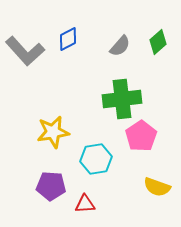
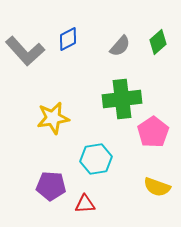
yellow star: moved 14 px up
pink pentagon: moved 12 px right, 4 px up
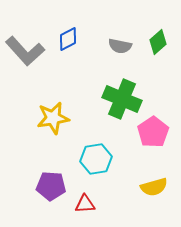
gray semicircle: rotated 60 degrees clockwise
green cross: rotated 30 degrees clockwise
yellow semicircle: moved 3 px left; rotated 36 degrees counterclockwise
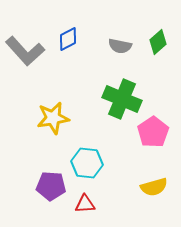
cyan hexagon: moved 9 px left, 4 px down; rotated 16 degrees clockwise
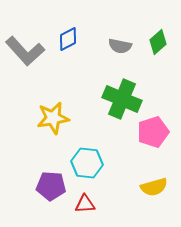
pink pentagon: rotated 16 degrees clockwise
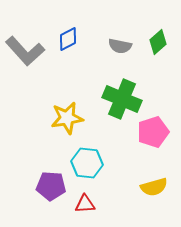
yellow star: moved 14 px right
